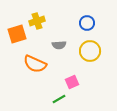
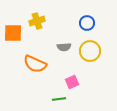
orange square: moved 4 px left, 1 px up; rotated 18 degrees clockwise
gray semicircle: moved 5 px right, 2 px down
green line: rotated 24 degrees clockwise
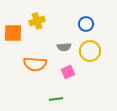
blue circle: moved 1 px left, 1 px down
orange semicircle: rotated 20 degrees counterclockwise
pink square: moved 4 px left, 10 px up
green line: moved 3 px left
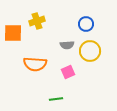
gray semicircle: moved 3 px right, 2 px up
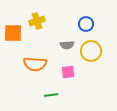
yellow circle: moved 1 px right
pink square: rotated 16 degrees clockwise
green line: moved 5 px left, 4 px up
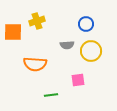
orange square: moved 1 px up
pink square: moved 10 px right, 8 px down
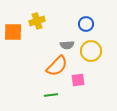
orange semicircle: moved 22 px right, 2 px down; rotated 50 degrees counterclockwise
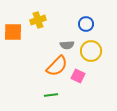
yellow cross: moved 1 px right, 1 px up
pink square: moved 4 px up; rotated 32 degrees clockwise
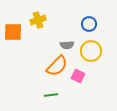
blue circle: moved 3 px right
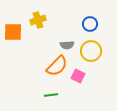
blue circle: moved 1 px right
